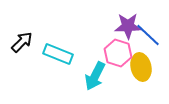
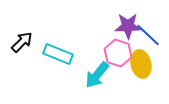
yellow ellipse: moved 3 px up
cyan arrow: moved 2 px right, 1 px up; rotated 12 degrees clockwise
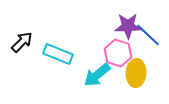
yellow ellipse: moved 5 px left, 9 px down; rotated 16 degrees clockwise
cyan arrow: rotated 12 degrees clockwise
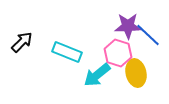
cyan rectangle: moved 9 px right, 2 px up
yellow ellipse: rotated 16 degrees counterclockwise
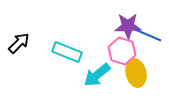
blue line: rotated 20 degrees counterclockwise
black arrow: moved 3 px left, 1 px down
pink hexagon: moved 4 px right, 2 px up
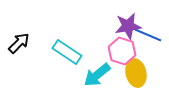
purple star: rotated 8 degrees counterclockwise
cyan rectangle: rotated 12 degrees clockwise
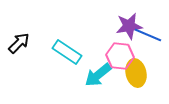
purple star: moved 1 px right
pink hexagon: moved 2 px left, 5 px down; rotated 12 degrees counterclockwise
cyan arrow: moved 1 px right
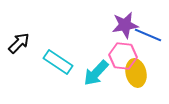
purple star: moved 4 px left, 1 px up
cyan rectangle: moved 9 px left, 10 px down
pink hexagon: moved 3 px right
cyan arrow: moved 2 px left, 2 px up; rotated 8 degrees counterclockwise
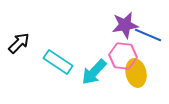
cyan arrow: moved 2 px left, 1 px up
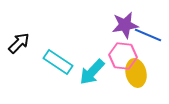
cyan arrow: moved 2 px left
